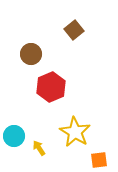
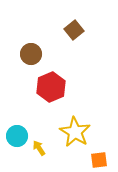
cyan circle: moved 3 px right
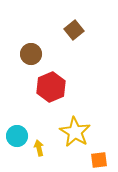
yellow arrow: rotated 21 degrees clockwise
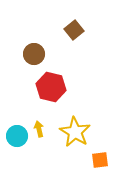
brown circle: moved 3 px right
red hexagon: rotated 24 degrees counterclockwise
yellow arrow: moved 19 px up
orange square: moved 1 px right
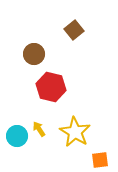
yellow arrow: rotated 21 degrees counterclockwise
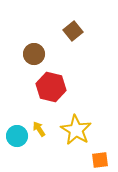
brown square: moved 1 px left, 1 px down
yellow star: moved 1 px right, 2 px up
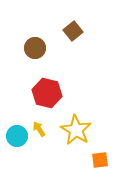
brown circle: moved 1 px right, 6 px up
red hexagon: moved 4 px left, 6 px down
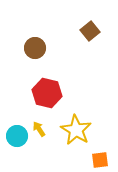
brown square: moved 17 px right
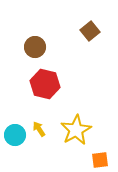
brown circle: moved 1 px up
red hexagon: moved 2 px left, 9 px up
yellow star: rotated 12 degrees clockwise
cyan circle: moved 2 px left, 1 px up
